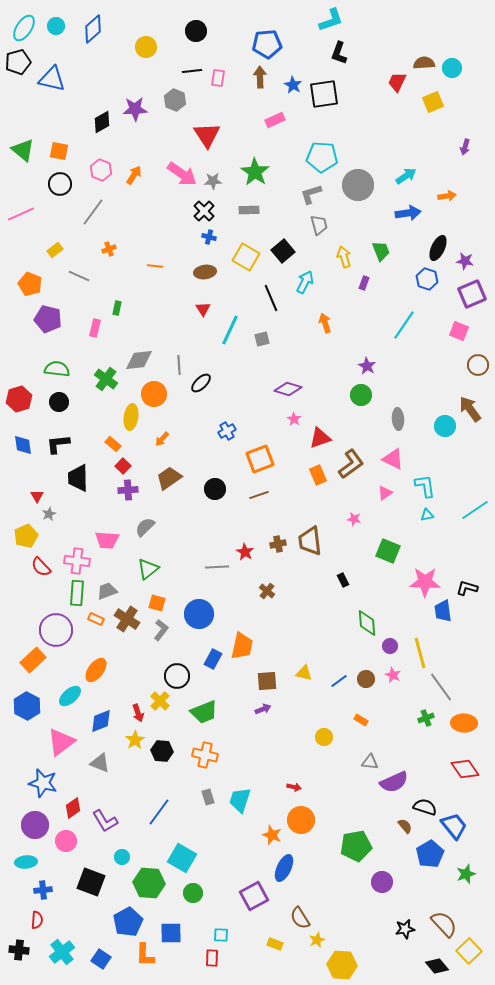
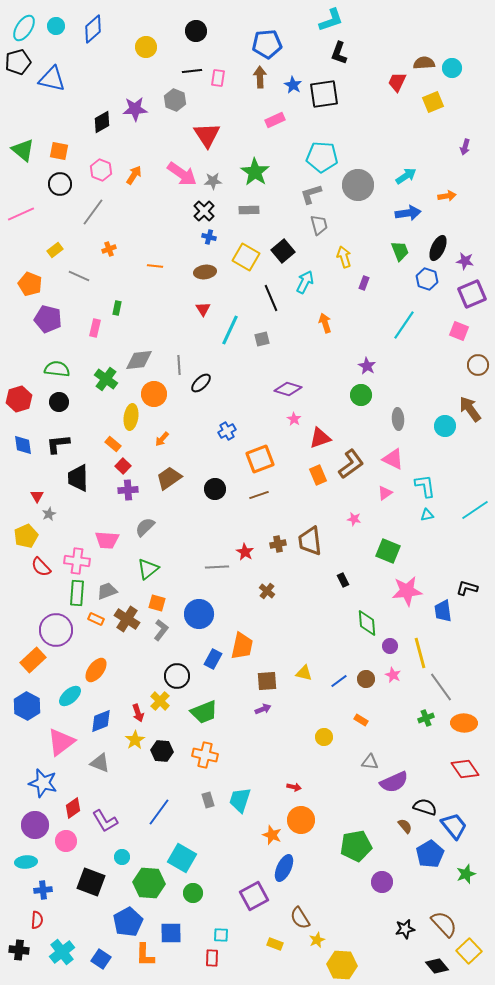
green trapezoid at (381, 251): moved 19 px right
pink star at (425, 582): moved 18 px left, 9 px down; rotated 8 degrees counterclockwise
gray rectangle at (208, 797): moved 3 px down
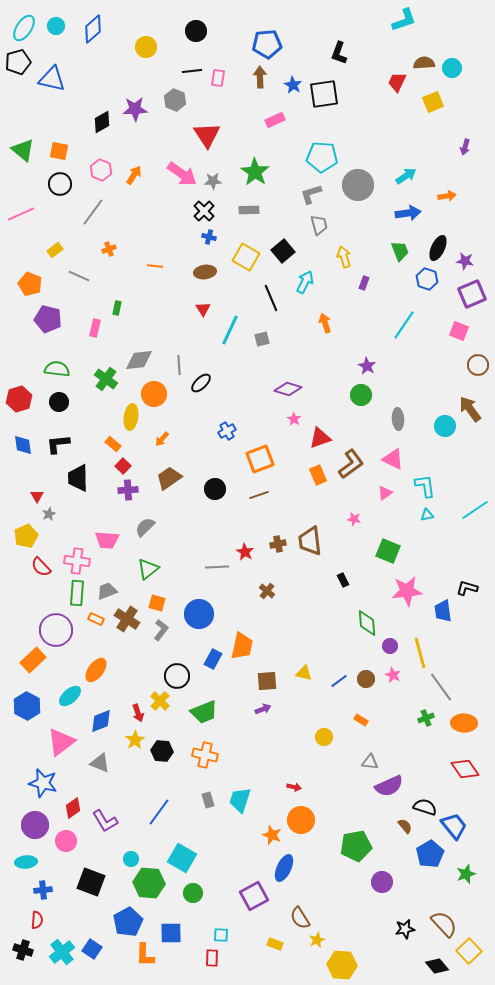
cyan L-shape at (331, 20): moved 73 px right
purple semicircle at (394, 782): moved 5 px left, 4 px down
cyan circle at (122, 857): moved 9 px right, 2 px down
black cross at (19, 950): moved 4 px right; rotated 12 degrees clockwise
blue square at (101, 959): moved 9 px left, 10 px up
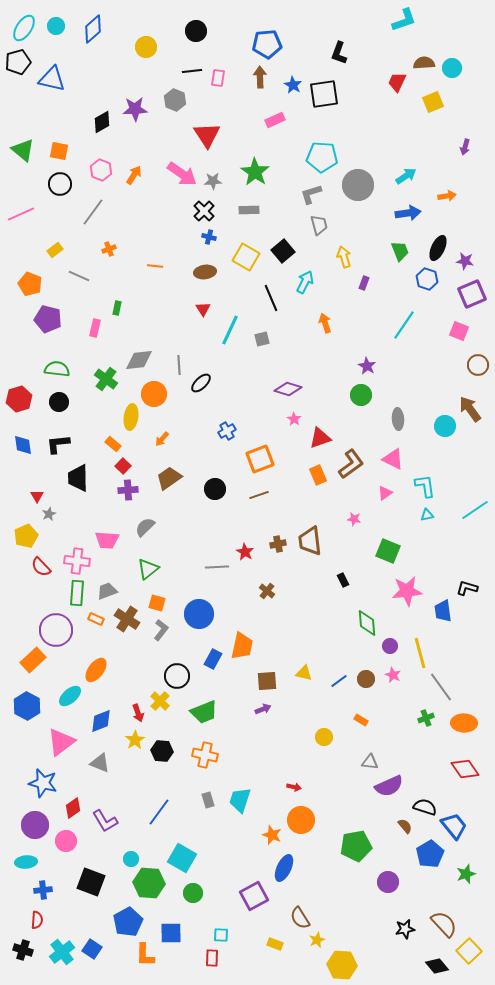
purple circle at (382, 882): moved 6 px right
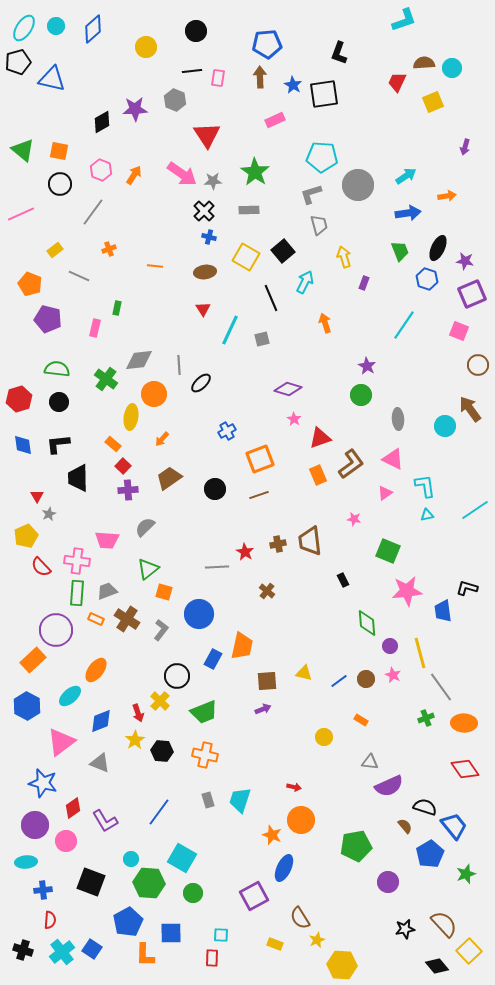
orange square at (157, 603): moved 7 px right, 11 px up
red semicircle at (37, 920): moved 13 px right
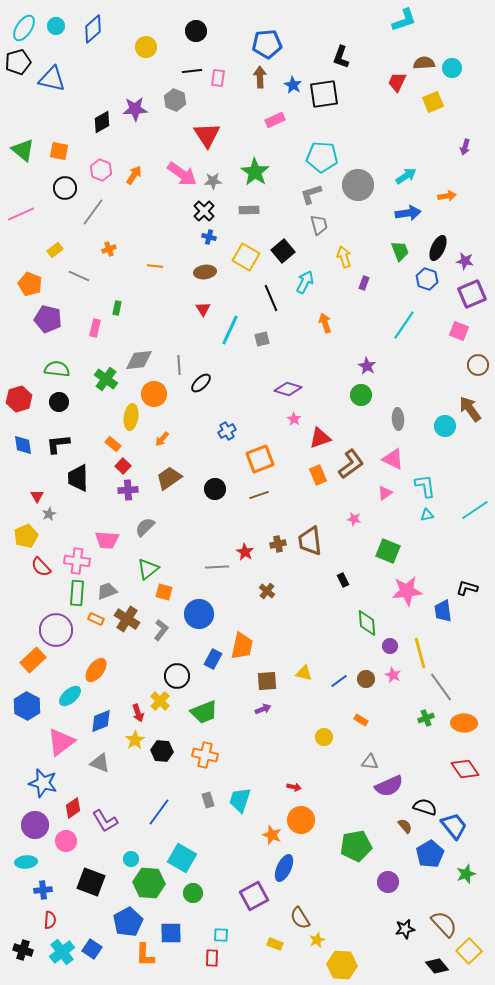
black L-shape at (339, 53): moved 2 px right, 4 px down
black circle at (60, 184): moved 5 px right, 4 px down
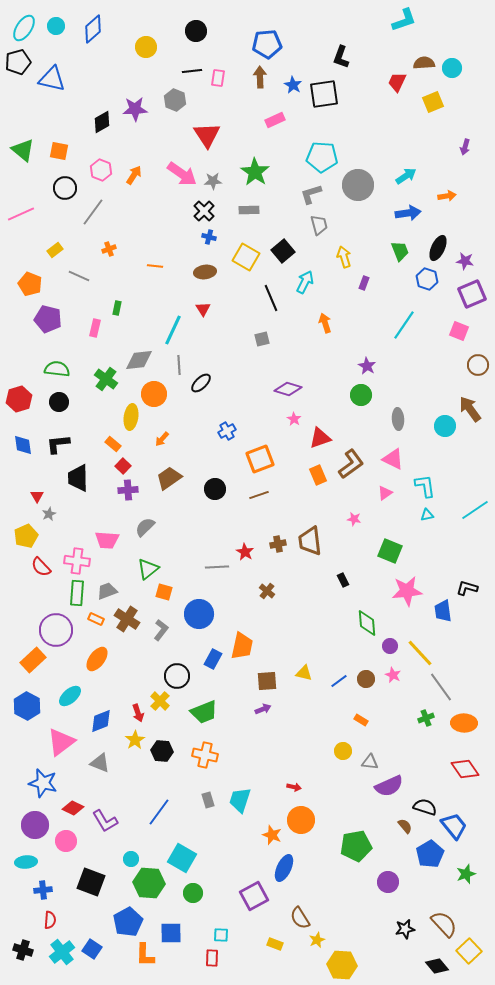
cyan line at (230, 330): moved 57 px left
green square at (388, 551): moved 2 px right
yellow line at (420, 653): rotated 28 degrees counterclockwise
orange ellipse at (96, 670): moved 1 px right, 11 px up
yellow circle at (324, 737): moved 19 px right, 14 px down
red diamond at (73, 808): rotated 60 degrees clockwise
